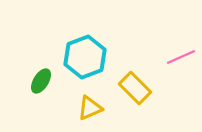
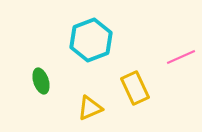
cyan hexagon: moved 6 px right, 17 px up
green ellipse: rotated 50 degrees counterclockwise
yellow rectangle: rotated 20 degrees clockwise
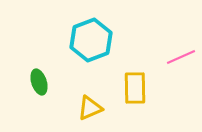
green ellipse: moved 2 px left, 1 px down
yellow rectangle: rotated 24 degrees clockwise
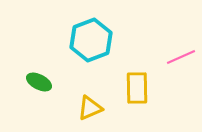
green ellipse: rotated 45 degrees counterclockwise
yellow rectangle: moved 2 px right
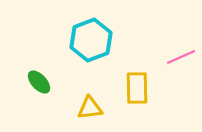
green ellipse: rotated 20 degrees clockwise
yellow triangle: rotated 16 degrees clockwise
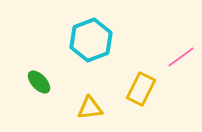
pink line: rotated 12 degrees counterclockwise
yellow rectangle: moved 4 px right, 1 px down; rotated 28 degrees clockwise
